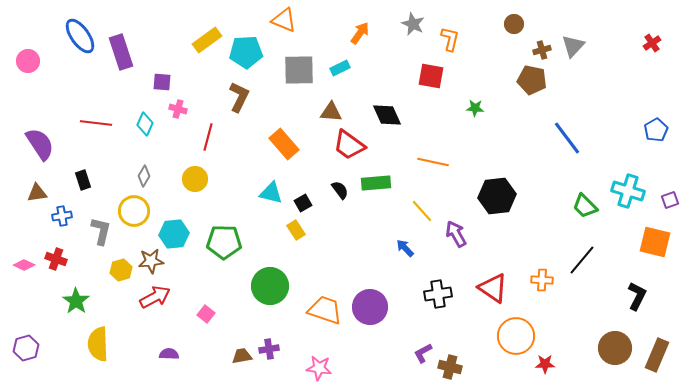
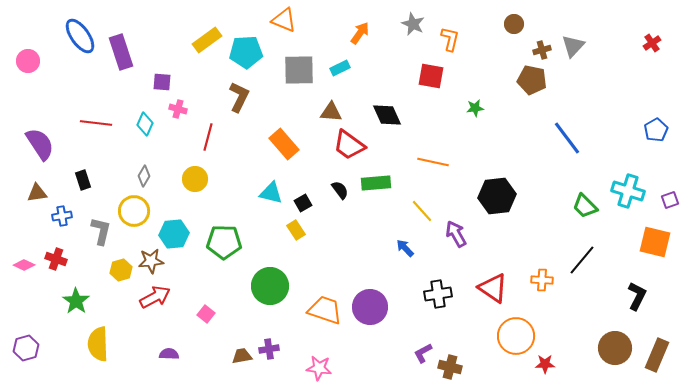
green star at (475, 108): rotated 12 degrees counterclockwise
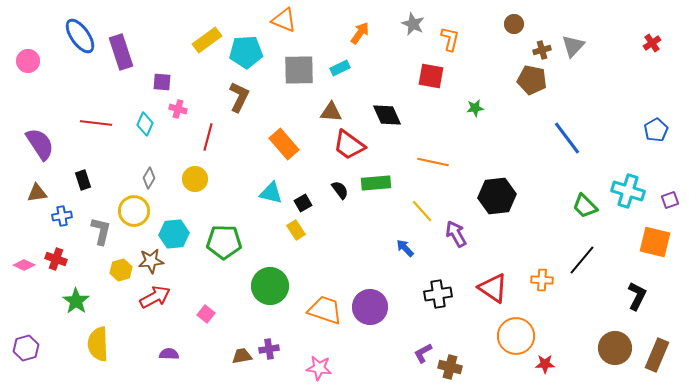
gray diamond at (144, 176): moved 5 px right, 2 px down
